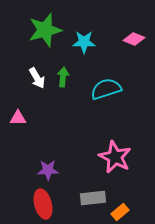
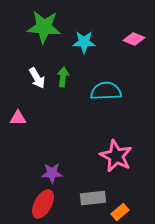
green star: moved 1 px left, 3 px up; rotated 20 degrees clockwise
cyan semicircle: moved 2 px down; rotated 16 degrees clockwise
pink star: moved 1 px right, 1 px up
purple star: moved 4 px right, 3 px down
red ellipse: rotated 44 degrees clockwise
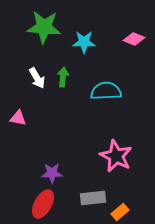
pink triangle: rotated 12 degrees clockwise
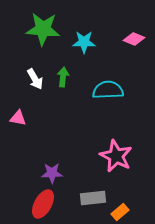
green star: moved 1 px left, 2 px down
white arrow: moved 2 px left, 1 px down
cyan semicircle: moved 2 px right, 1 px up
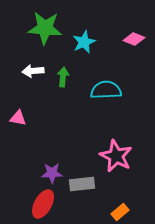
green star: moved 2 px right, 1 px up
cyan star: rotated 25 degrees counterclockwise
white arrow: moved 2 px left, 8 px up; rotated 115 degrees clockwise
cyan semicircle: moved 2 px left
gray rectangle: moved 11 px left, 14 px up
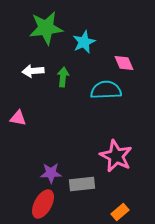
green star: moved 1 px right; rotated 12 degrees counterclockwise
pink diamond: moved 10 px left, 24 px down; rotated 45 degrees clockwise
purple star: moved 1 px left
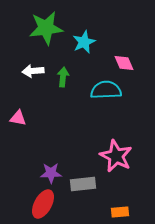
gray rectangle: moved 1 px right
orange rectangle: rotated 36 degrees clockwise
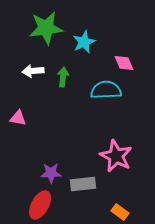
red ellipse: moved 3 px left, 1 px down
orange rectangle: rotated 42 degrees clockwise
